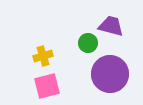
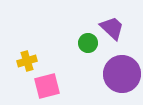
purple trapezoid: moved 1 px right, 2 px down; rotated 28 degrees clockwise
yellow cross: moved 16 px left, 5 px down
purple circle: moved 12 px right
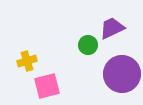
purple trapezoid: rotated 68 degrees counterclockwise
green circle: moved 2 px down
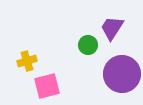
purple trapezoid: rotated 32 degrees counterclockwise
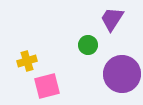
purple trapezoid: moved 9 px up
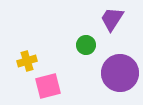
green circle: moved 2 px left
purple circle: moved 2 px left, 1 px up
pink square: moved 1 px right
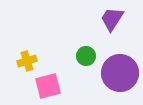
green circle: moved 11 px down
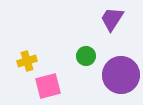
purple circle: moved 1 px right, 2 px down
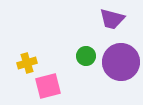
purple trapezoid: rotated 108 degrees counterclockwise
yellow cross: moved 2 px down
purple circle: moved 13 px up
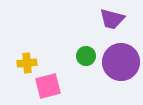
yellow cross: rotated 12 degrees clockwise
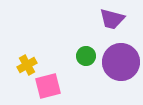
yellow cross: moved 2 px down; rotated 24 degrees counterclockwise
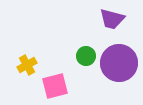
purple circle: moved 2 px left, 1 px down
pink square: moved 7 px right
